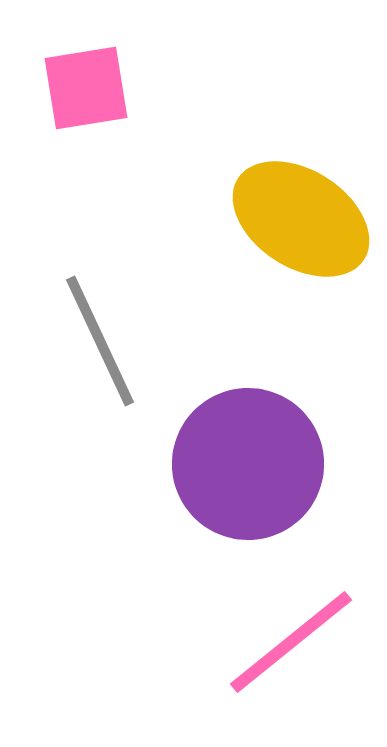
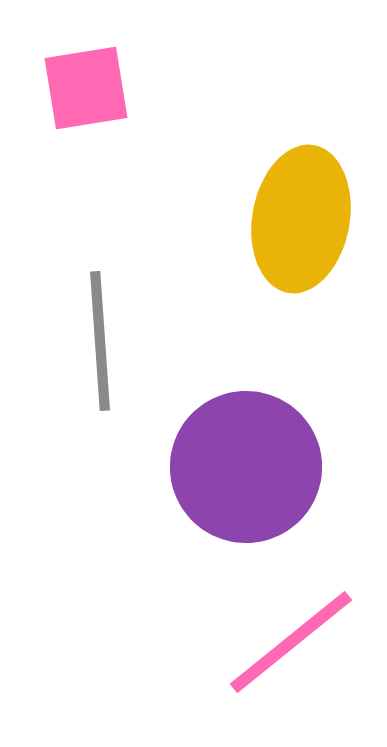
yellow ellipse: rotated 67 degrees clockwise
gray line: rotated 21 degrees clockwise
purple circle: moved 2 px left, 3 px down
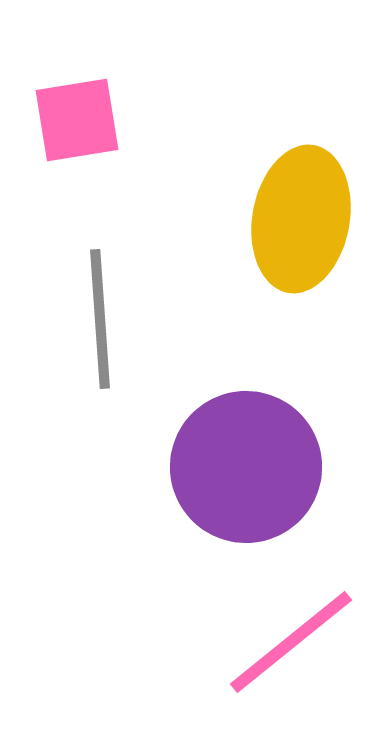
pink square: moved 9 px left, 32 px down
gray line: moved 22 px up
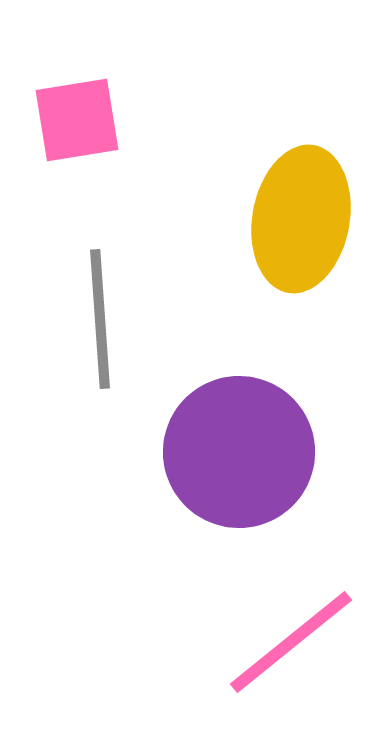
purple circle: moved 7 px left, 15 px up
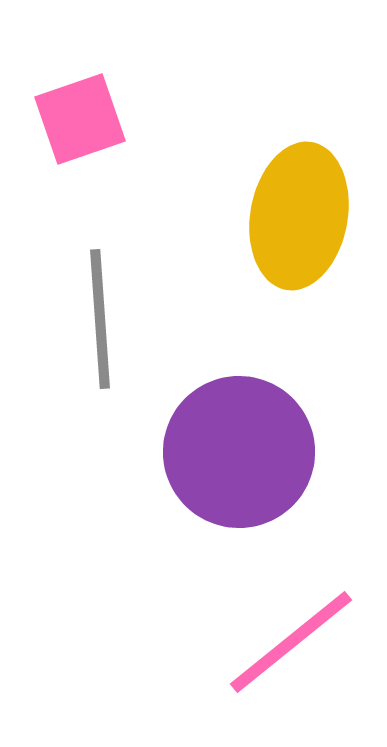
pink square: moved 3 px right, 1 px up; rotated 10 degrees counterclockwise
yellow ellipse: moved 2 px left, 3 px up
